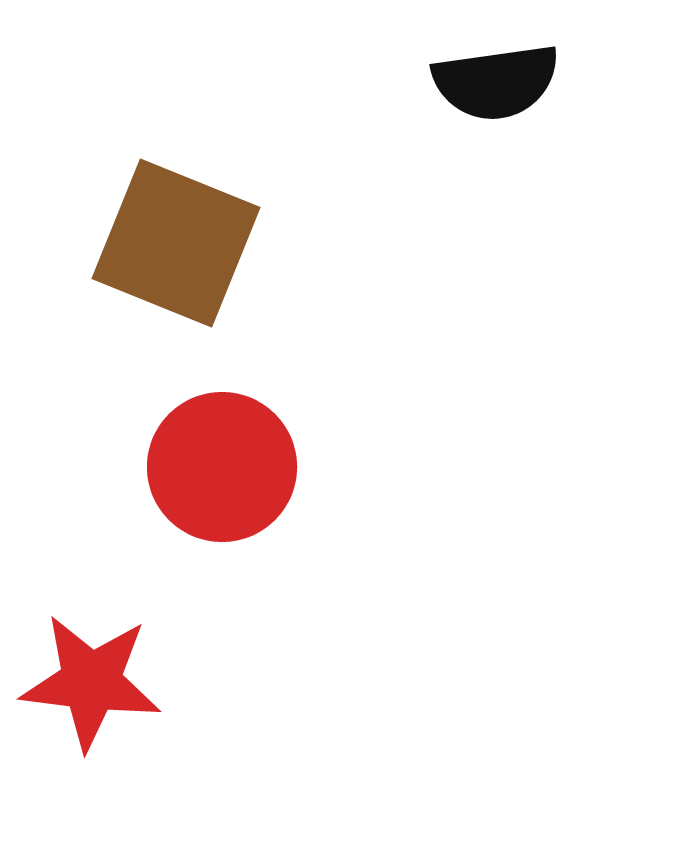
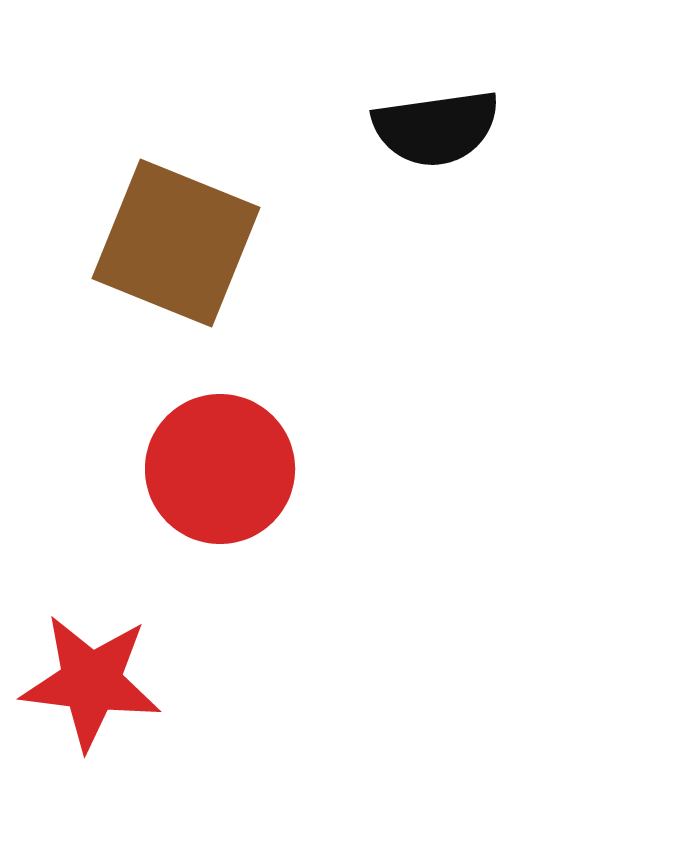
black semicircle: moved 60 px left, 46 px down
red circle: moved 2 px left, 2 px down
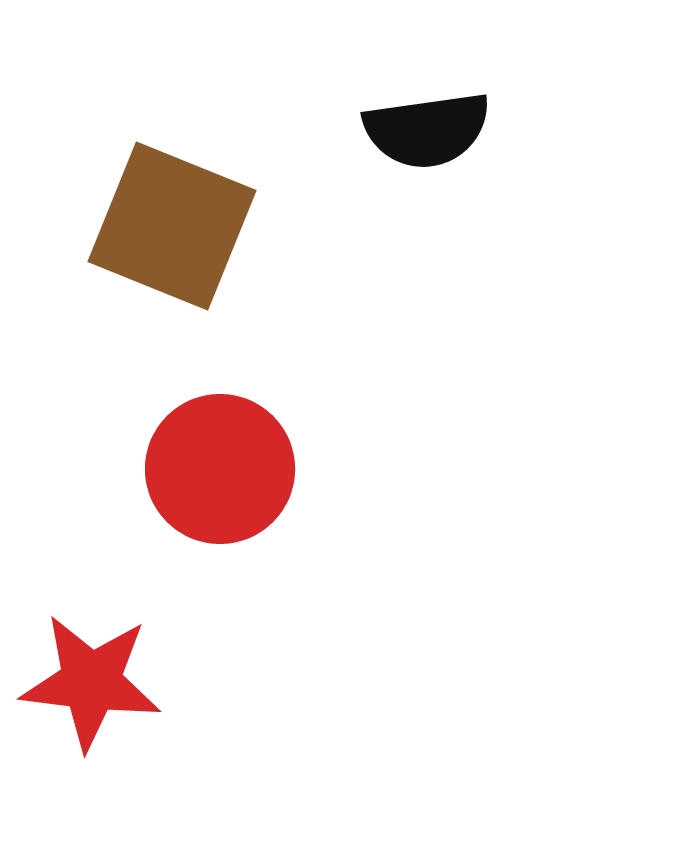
black semicircle: moved 9 px left, 2 px down
brown square: moved 4 px left, 17 px up
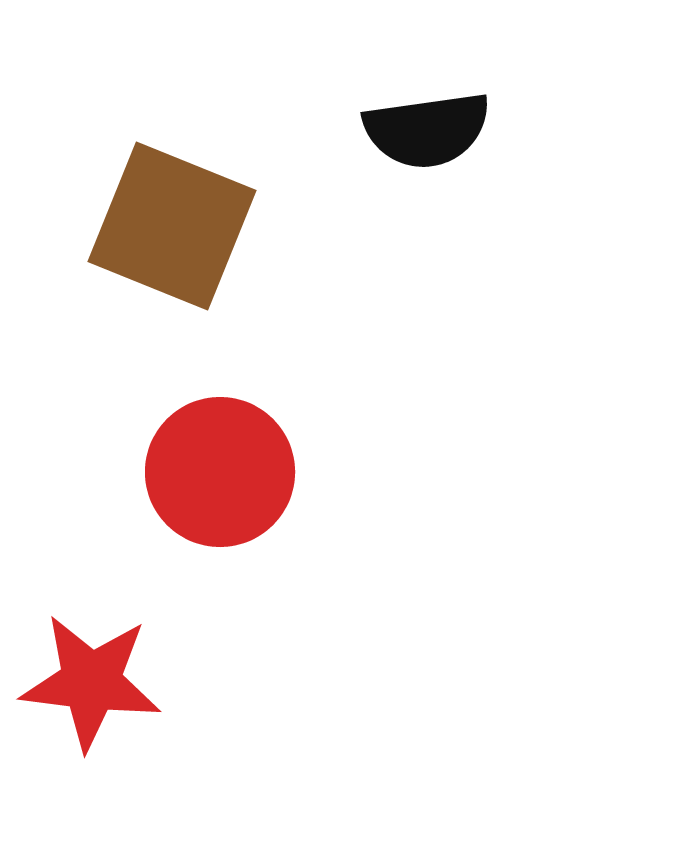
red circle: moved 3 px down
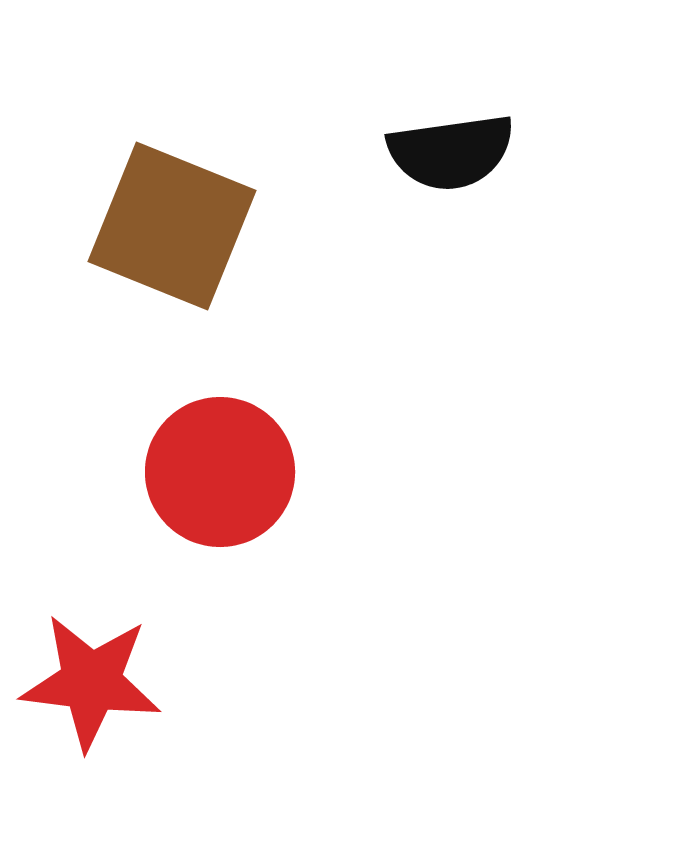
black semicircle: moved 24 px right, 22 px down
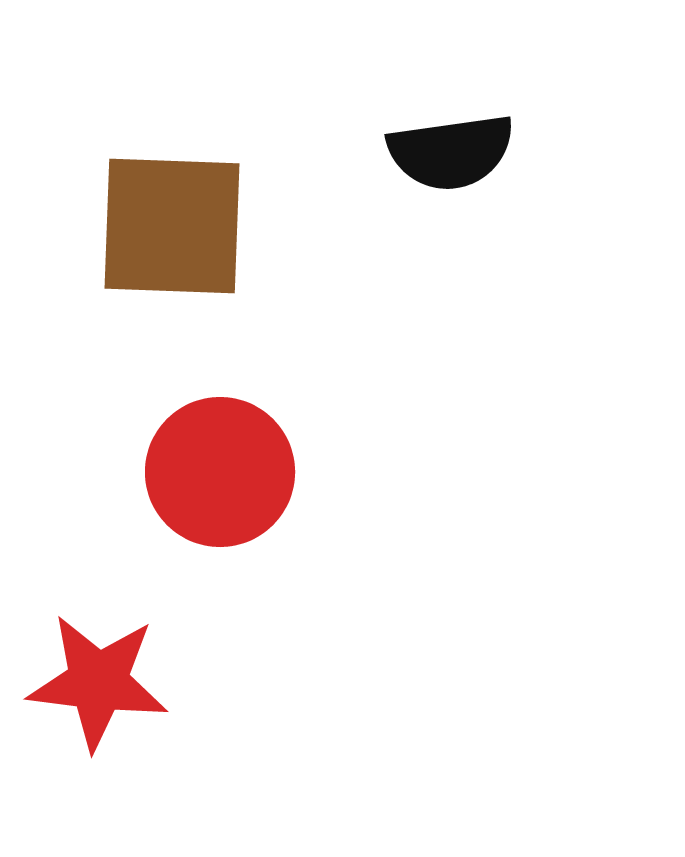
brown square: rotated 20 degrees counterclockwise
red star: moved 7 px right
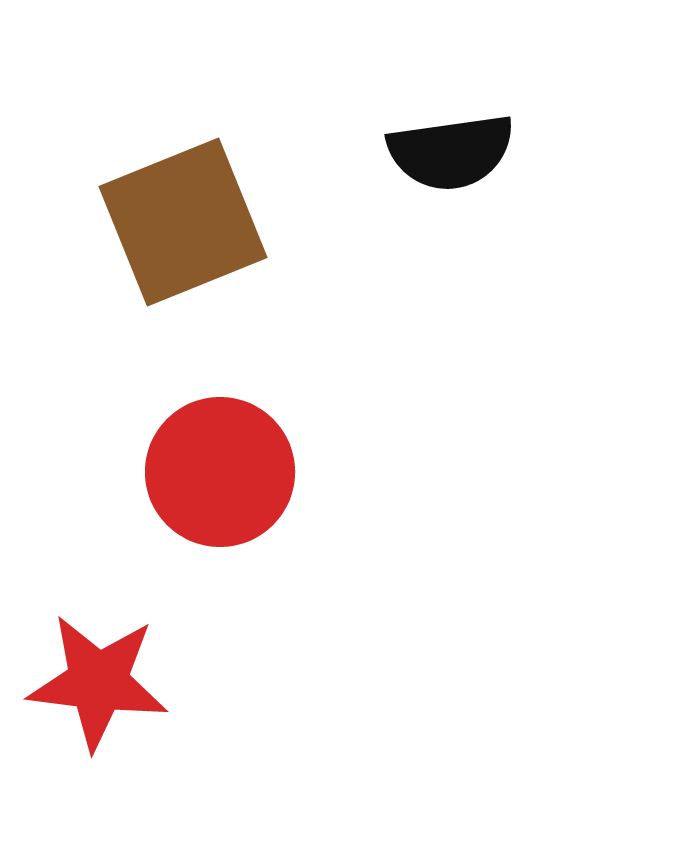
brown square: moved 11 px right, 4 px up; rotated 24 degrees counterclockwise
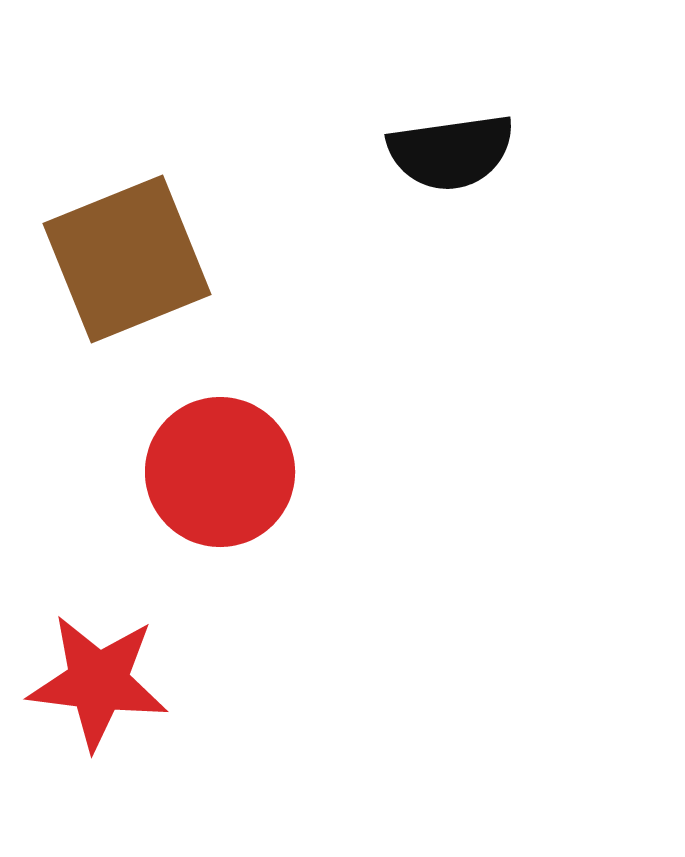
brown square: moved 56 px left, 37 px down
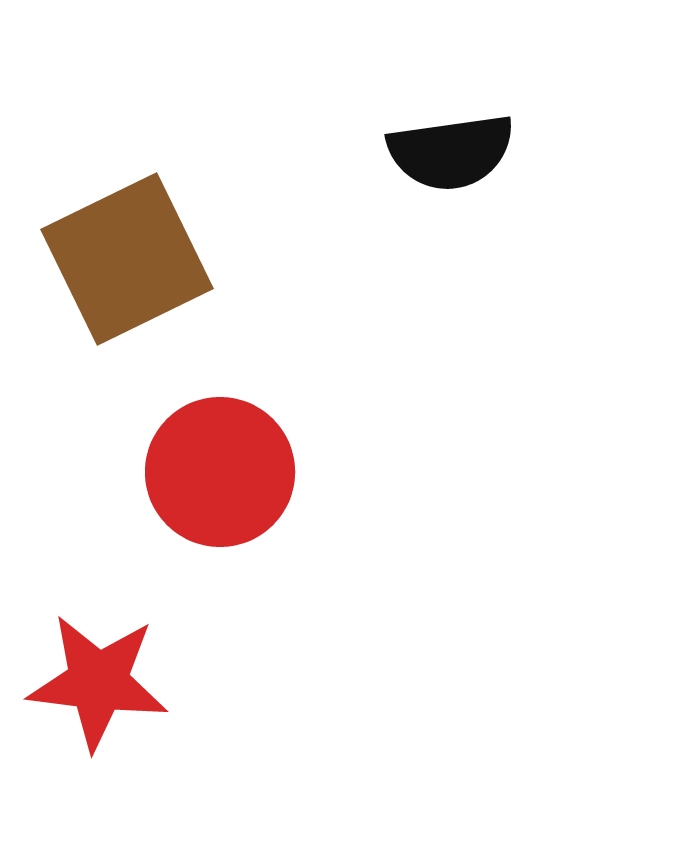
brown square: rotated 4 degrees counterclockwise
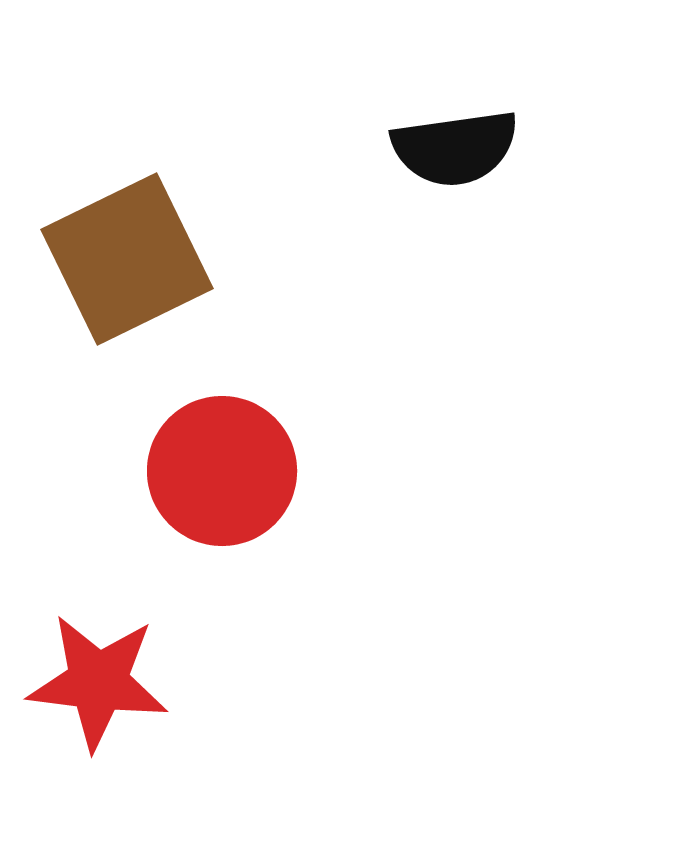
black semicircle: moved 4 px right, 4 px up
red circle: moved 2 px right, 1 px up
